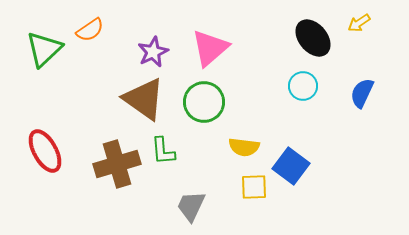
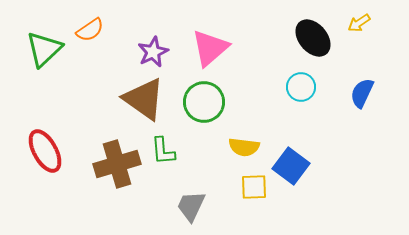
cyan circle: moved 2 px left, 1 px down
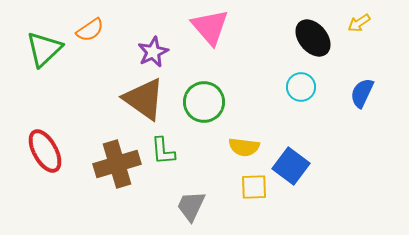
pink triangle: moved 21 px up; rotated 30 degrees counterclockwise
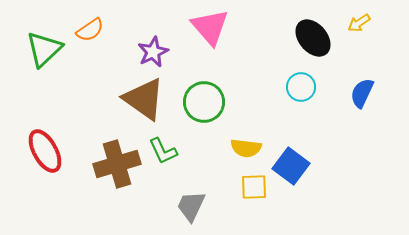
yellow semicircle: moved 2 px right, 1 px down
green L-shape: rotated 20 degrees counterclockwise
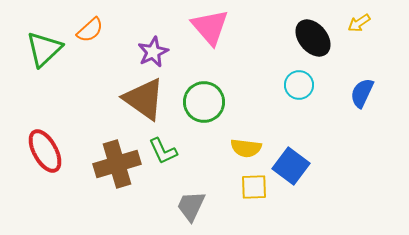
orange semicircle: rotated 8 degrees counterclockwise
cyan circle: moved 2 px left, 2 px up
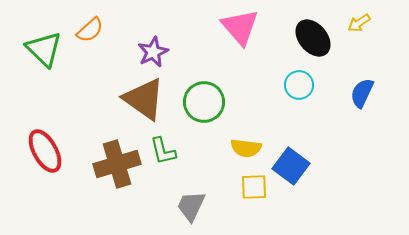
pink triangle: moved 30 px right
green triangle: rotated 33 degrees counterclockwise
green L-shape: rotated 12 degrees clockwise
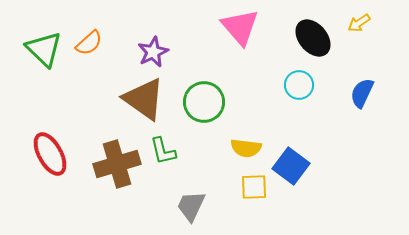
orange semicircle: moved 1 px left, 13 px down
red ellipse: moved 5 px right, 3 px down
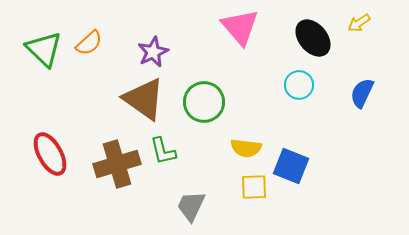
blue square: rotated 15 degrees counterclockwise
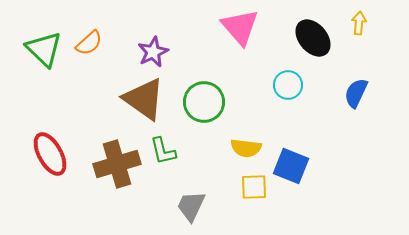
yellow arrow: rotated 130 degrees clockwise
cyan circle: moved 11 px left
blue semicircle: moved 6 px left
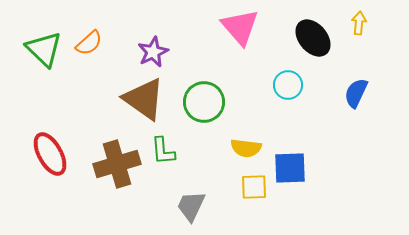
green L-shape: rotated 8 degrees clockwise
blue square: moved 1 px left, 2 px down; rotated 24 degrees counterclockwise
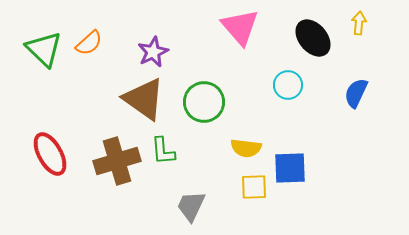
brown cross: moved 3 px up
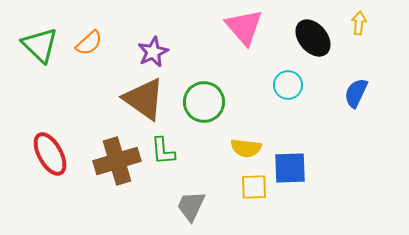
pink triangle: moved 4 px right
green triangle: moved 4 px left, 4 px up
